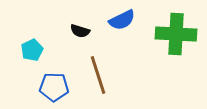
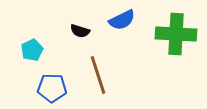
blue pentagon: moved 2 px left, 1 px down
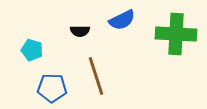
black semicircle: rotated 18 degrees counterclockwise
cyan pentagon: rotated 30 degrees counterclockwise
brown line: moved 2 px left, 1 px down
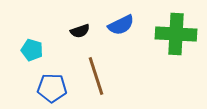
blue semicircle: moved 1 px left, 5 px down
black semicircle: rotated 18 degrees counterclockwise
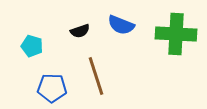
blue semicircle: rotated 48 degrees clockwise
cyan pentagon: moved 4 px up
